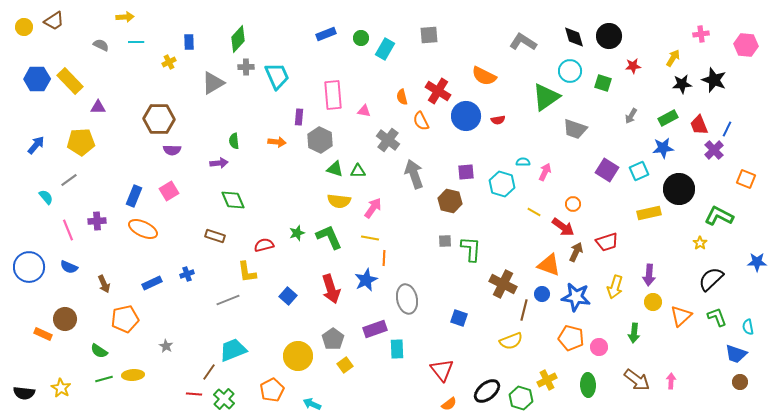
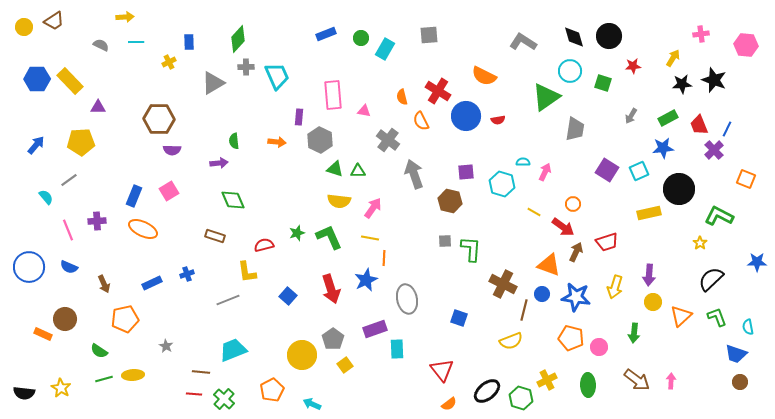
gray trapezoid at (575, 129): rotated 100 degrees counterclockwise
yellow circle at (298, 356): moved 4 px right, 1 px up
brown line at (209, 372): moved 8 px left; rotated 60 degrees clockwise
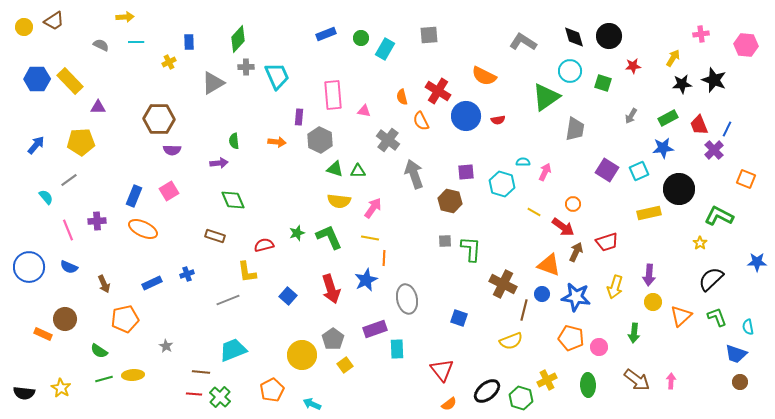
green cross at (224, 399): moved 4 px left, 2 px up
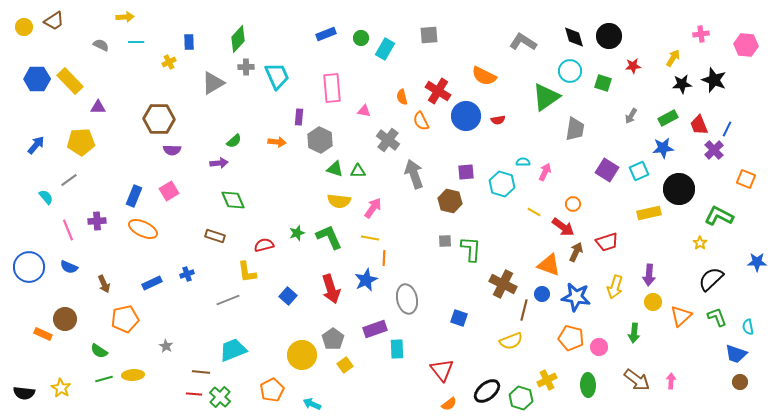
pink rectangle at (333, 95): moved 1 px left, 7 px up
green semicircle at (234, 141): rotated 126 degrees counterclockwise
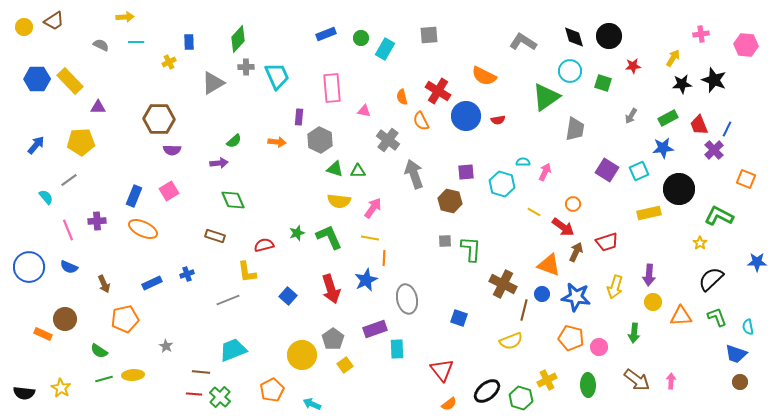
orange triangle at (681, 316): rotated 40 degrees clockwise
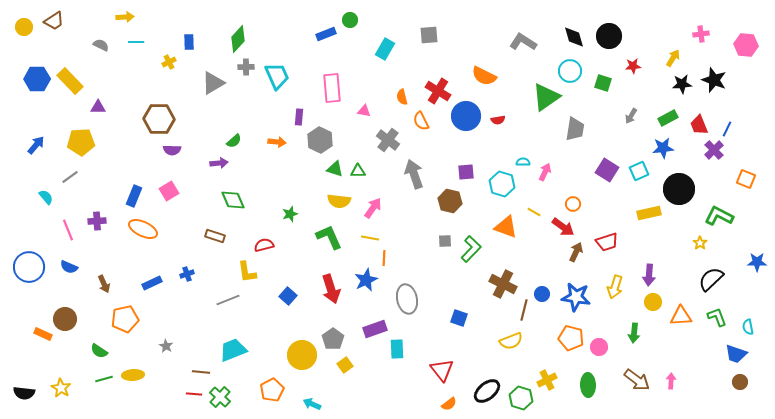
green circle at (361, 38): moved 11 px left, 18 px up
gray line at (69, 180): moved 1 px right, 3 px up
green star at (297, 233): moved 7 px left, 19 px up
green L-shape at (471, 249): rotated 40 degrees clockwise
orange triangle at (549, 265): moved 43 px left, 38 px up
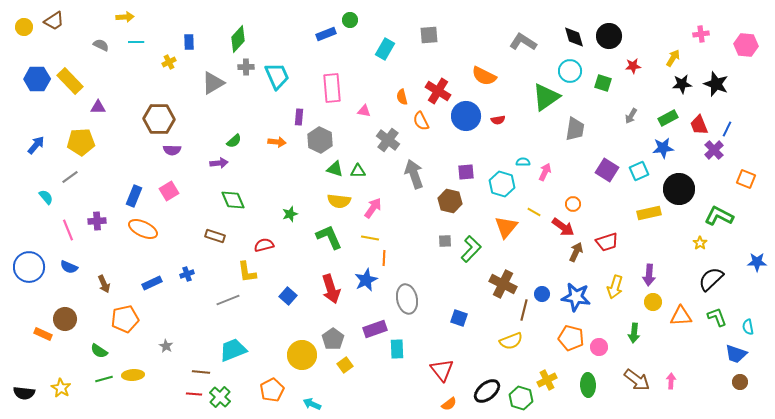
black star at (714, 80): moved 2 px right, 4 px down
orange triangle at (506, 227): rotated 50 degrees clockwise
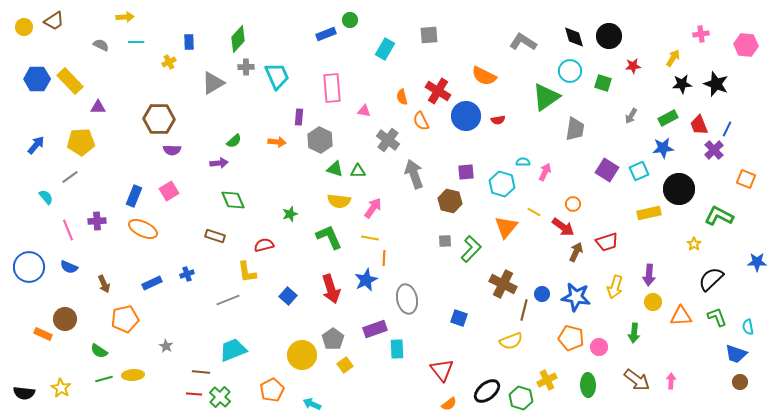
yellow star at (700, 243): moved 6 px left, 1 px down
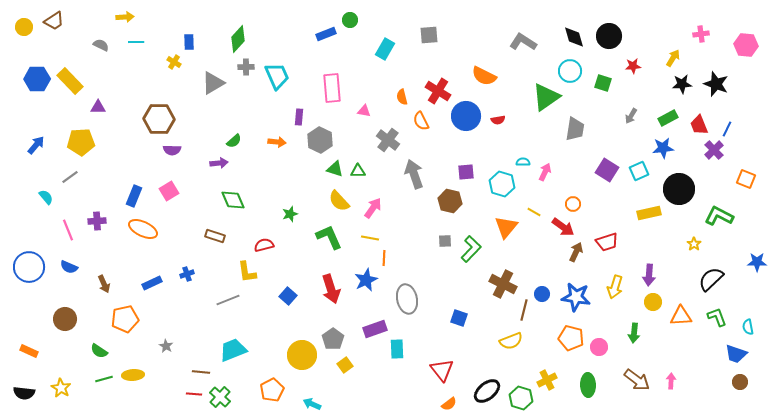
yellow cross at (169, 62): moved 5 px right; rotated 32 degrees counterclockwise
yellow semicircle at (339, 201): rotated 40 degrees clockwise
orange rectangle at (43, 334): moved 14 px left, 17 px down
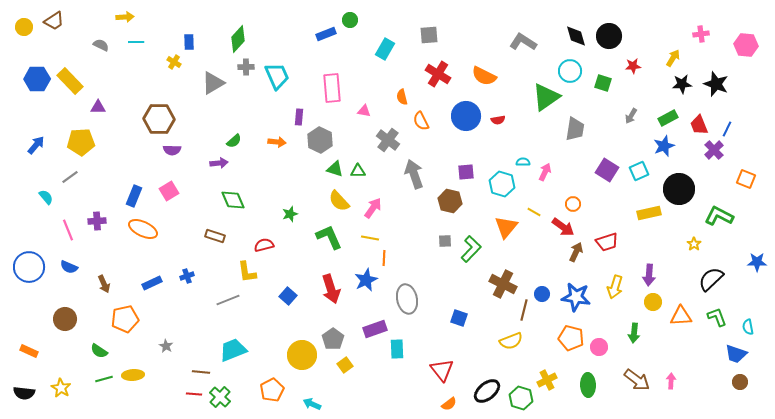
black diamond at (574, 37): moved 2 px right, 1 px up
red cross at (438, 91): moved 17 px up
blue star at (663, 148): moved 1 px right, 2 px up; rotated 15 degrees counterclockwise
blue cross at (187, 274): moved 2 px down
